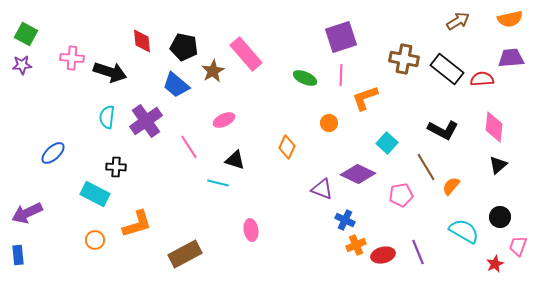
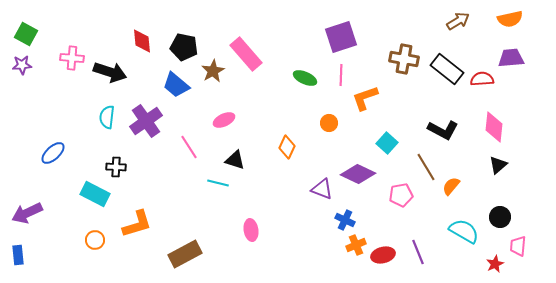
pink trapezoid at (518, 246): rotated 15 degrees counterclockwise
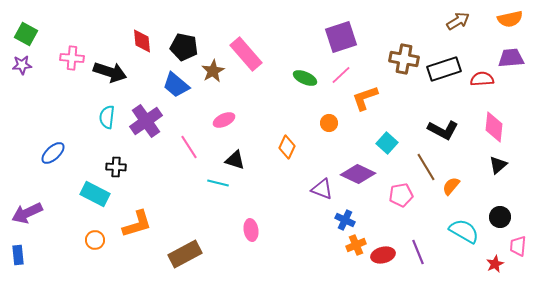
black rectangle at (447, 69): moved 3 px left; rotated 56 degrees counterclockwise
pink line at (341, 75): rotated 45 degrees clockwise
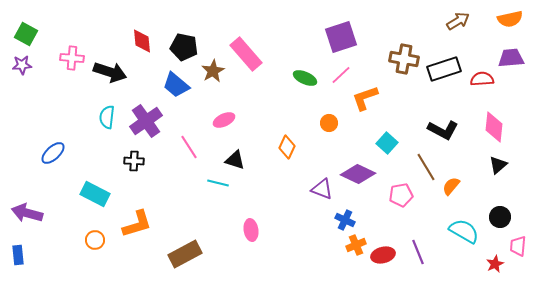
black cross at (116, 167): moved 18 px right, 6 px up
purple arrow at (27, 213): rotated 40 degrees clockwise
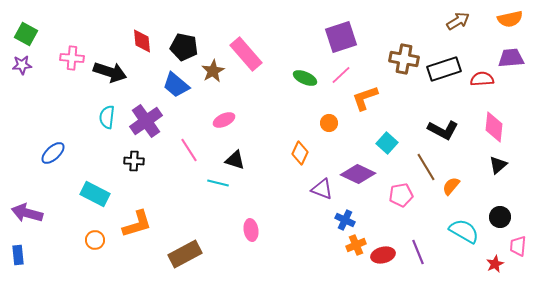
pink line at (189, 147): moved 3 px down
orange diamond at (287, 147): moved 13 px right, 6 px down
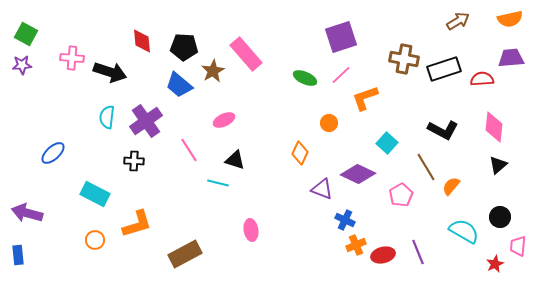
black pentagon at (184, 47): rotated 8 degrees counterclockwise
blue trapezoid at (176, 85): moved 3 px right
pink pentagon at (401, 195): rotated 20 degrees counterclockwise
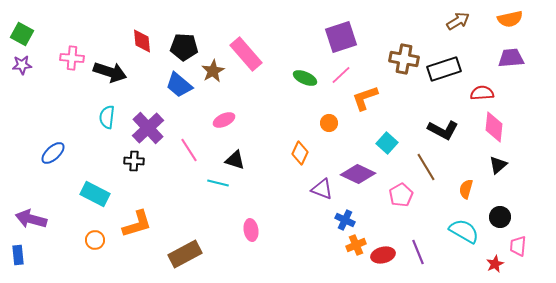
green square at (26, 34): moved 4 px left
red semicircle at (482, 79): moved 14 px down
purple cross at (146, 121): moved 2 px right, 7 px down; rotated 8 degrees counterclockwise
orange semicircle at (451, 186): moved 15 px right, 3 px down; rotated 24 degrees counterclockwise
purple arrow at (27, 213): moved 4 px right, 6 px down
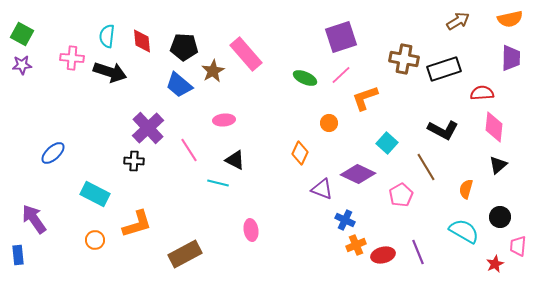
purple trapezoid at (511, 58): rotated 96 degrees clockwise
cyan semicircle at (107, 117): moved 81 px up
pink ellipse at (224, 120): rotated 20 degrees clockwise
black triangle at (235, 160): rotated 10 degrees clockwise
purple arrow at (31, 219): moved 3 px right; rotated 40 degrees clockwise
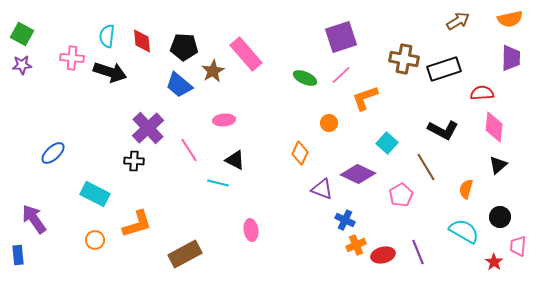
red star at (495, 264): moved 1 px left, 2 px up; rotated 12 degrees counterclockwise
